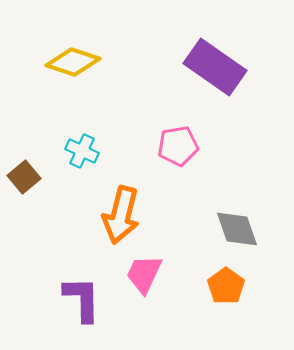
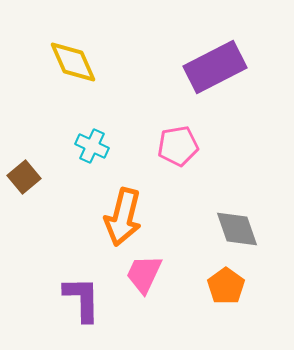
yellow diamond: rotated 48 degrees clockwise
purple rectangle: rotated 62 degrees counterclockwise
cyan cross: moved 10 px right, 5 px up
orange arrow: moved 2 px right, 2 px down
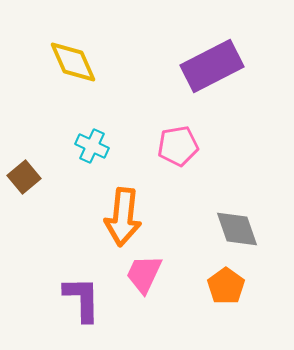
purple rectangle: moved 3 px left, 1 px up
orange arrow: rotated 8 degrees counterclockwise
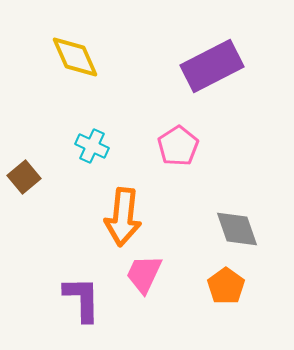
yellow diamond: moved 2 px right, 5 px up
pink pentagon: rotated 24 degrees counterclockwise
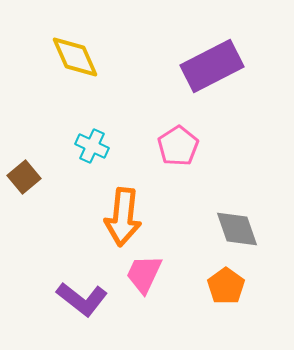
purple L-shape: rotated 129 degrees clockwise
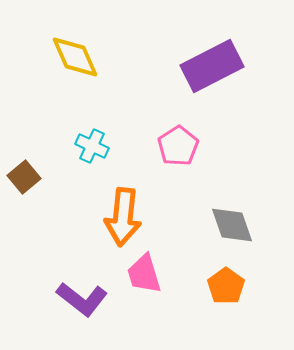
gray diamond: moved 5 px left, 4 px up
pink trapezoid: rotated 42 degrees counterclockwise
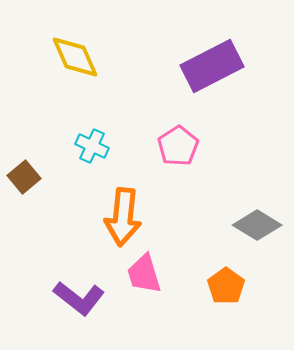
gray diamond: moved 25 px right; rotated 39 degrees counterclockwise
purple L-shape: moved 3 px left, 1 px up
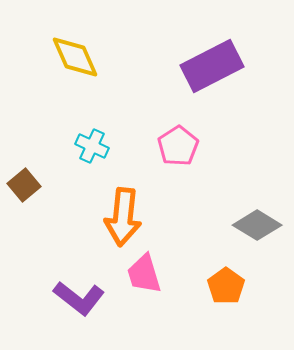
brown square: moved 8 px down
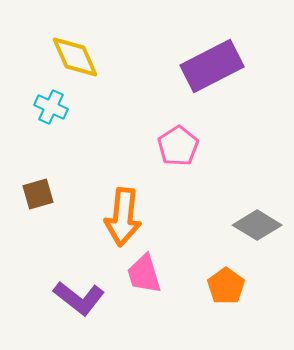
cyan cross: moved 41 px left, 39 px up
brown square: moved 14 px right, 9 px down; rotated 24 degrees clockwise
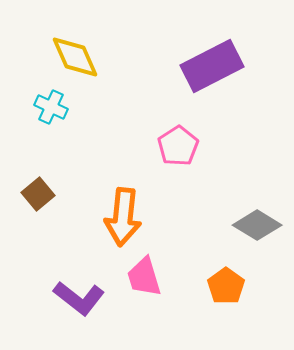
brown square: rotated 24 degrees counterclockwise
pink trapezoid: moved 3 px down
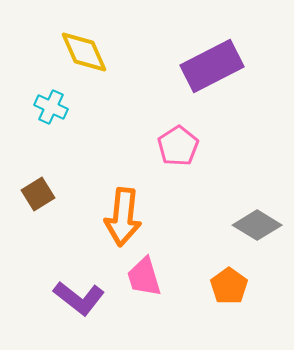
yellow diamond: moved 9 px right, 5 px up
brown square: rotated 8 degrees clockwise
orange pentagon: moved 3 px right
